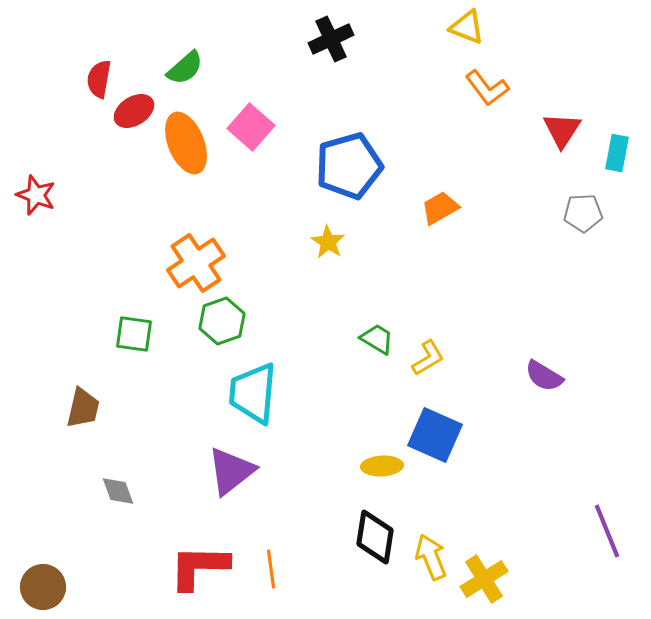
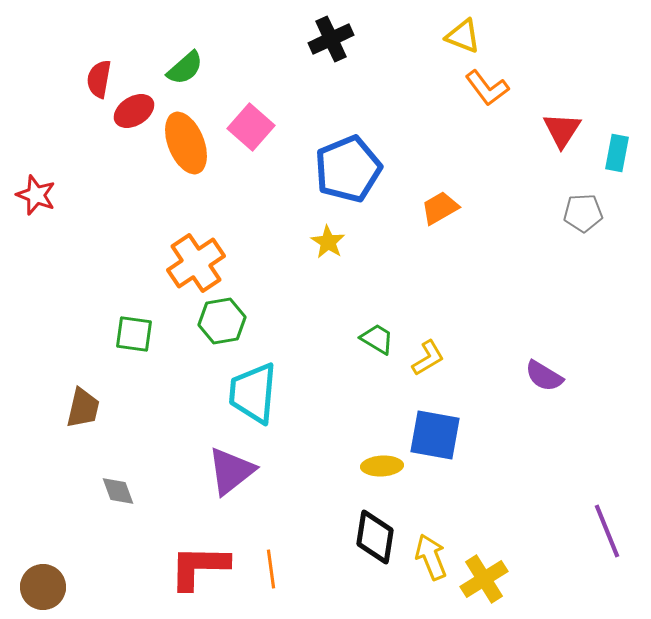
yellow triangle: moved 4 px left, 9 px down
blue pentagon: moved 1 px left, 3 px down; rotated 6 degrees counterclockwise
green hexagon: rotated 9 degrees clockwise
blue square: rotated 14 degrees counterclockwise
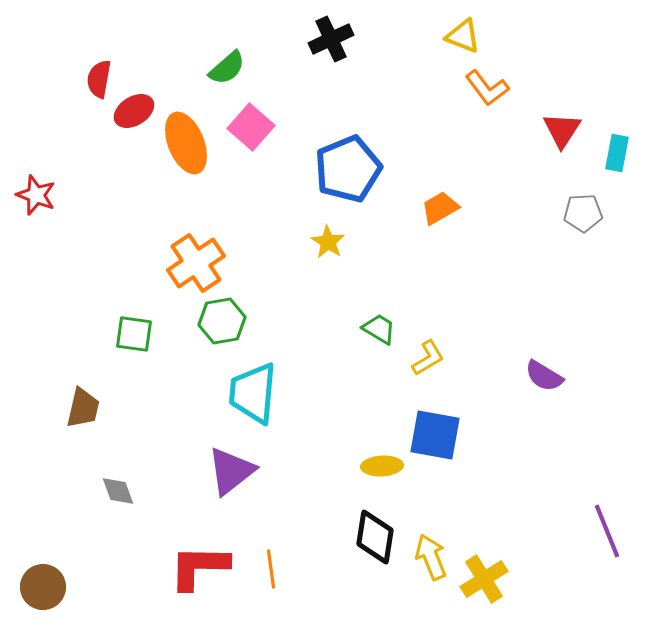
green semicircle: moved 42 px right
green trapezoid: moved 2 px right, 10 px up
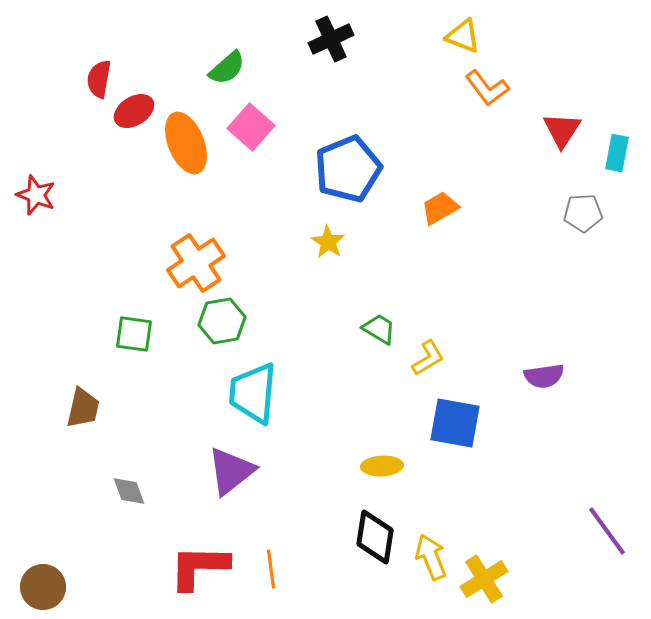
purple semicircle: rotated 39 degrees counterclockwise
blue square: moved 20 px right, 12 px up
gray diamond: moved 11 px right
purple line: rotated 14 degrees counterclockwise
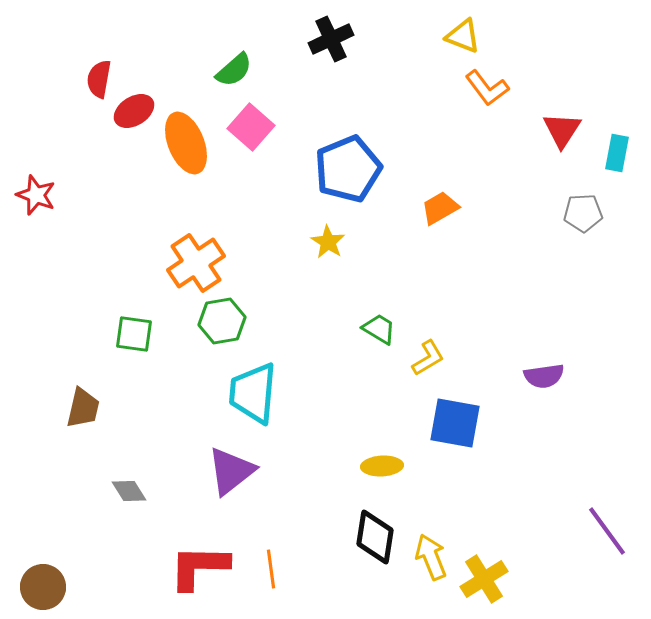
green semicircle: moved 7 px right, 2 px down
gray diamond: rotated 12 degrees counterclockwise
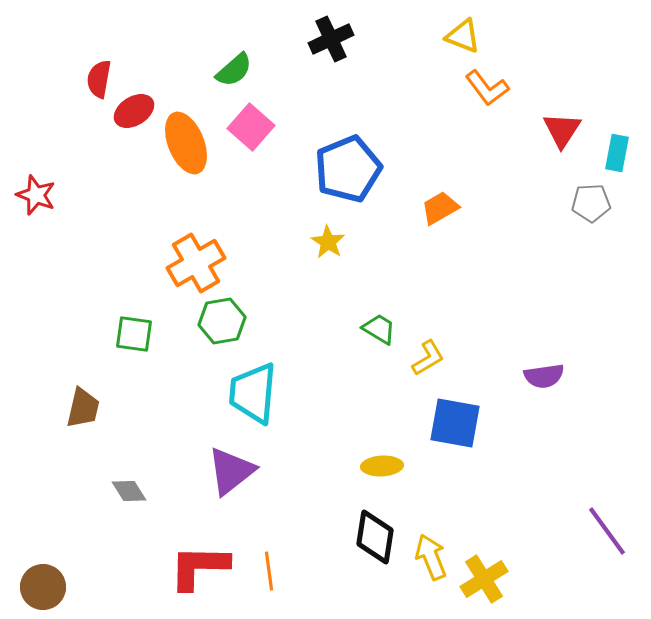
gray pentagon: moved 8 px right, 10 px up
orange cross: rotated 4 degrees clockwise
orange line: moved 2 px left, 2 px down
